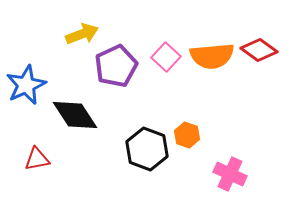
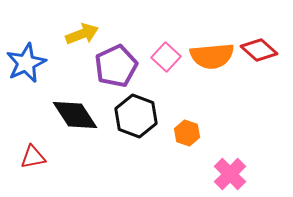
red diamond: rotated 6 degrees clockwise
blue star: moved 22 px up
orange hexagon: moved 2 px up
black hexagon: moved 11 px left, 33 px up
red triangle: moved 4 px left, 2 px up
pink cross: rotated 20 degrees clockwise
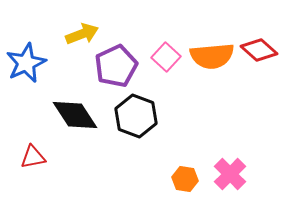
orange hexagon: moved 2 px left, 46 px down; rotated 10 degrees counterclockwise
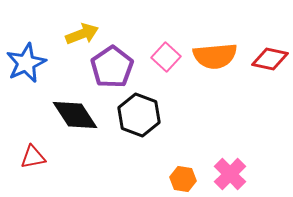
red diamond: moved 11 px right, 9 px down; rotated 30 degrees counterclockwise
orange semicircle: moved 3 px right
purple pentagon: moved 4 px left, 1 px down; rotated 9 degrees counterclockwise
black hexagon: moved 3 px right, 1 px up
orange hexagon: moved 2 px left
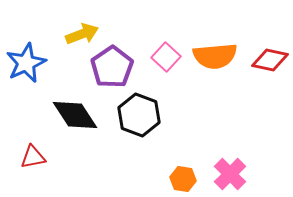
red diamond: moved 1 px down
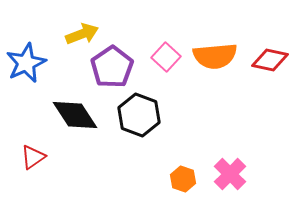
red triangle: rotated 24 degrees counterclockwise
orange hexagon: rotated 10 degrees clockwise
